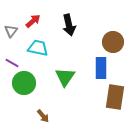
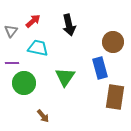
purple line: rotated 32 degrees counterclockwise
blue rectangle: moved 1 px left; rotated 15 degrees counterclockwise
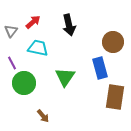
red arrow: moved 1 px down
purple line: rotated 64 degrees clockwise
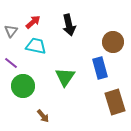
cyan trapezoid: moved 2 px left, 2 px up
purple line: moved 1 px left; rotated 24 degrees counterclockwise
green circle: moved 1 px left, 3 px down
brown rectangle: moved 5 px down; rotated 25 degrees counterclockwise
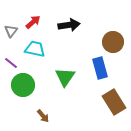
black arrow: rotated 85 degrees counterclockwise
cyan trapezoid: moved 1 px left, 3 px down
green circle: moved 1 px up
brown rectangle: moved 1 px left; rotated 15 degrees counterclockwise
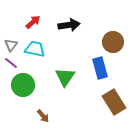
gray triangle: moved 14 px down
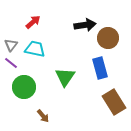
black arrow: moved 16 px right
brown circle: moved 5 px left, 4 px up
green circle: moved 1 px right, 2 px down
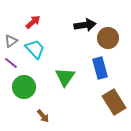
gray triangle: moved 4 px up; rotated 16 degrees clockwise
cyan trapezoid: rotated 35 degrees clockwise
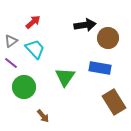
blue rectangle: rotated 65 degrees counterclockwise
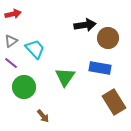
red arrow: moved 20 px left, 8 px up; rotated 28 degrees clockwise
